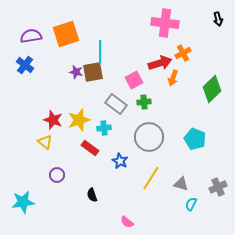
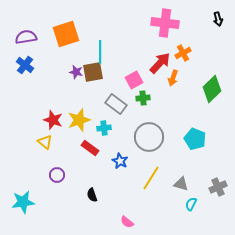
purple semicircle: moved 5 px left, 1 px down
red arrow: rotated 30 degrees counterclockwise
green cross: moved 1 px left, 4 px up
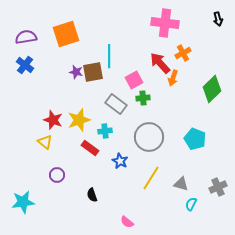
cyan line: moved 9 px right, 4 px down
red arrow: rotated 85 degrees counterclockwise
cyan cross: moved 1 px right, 3 px down
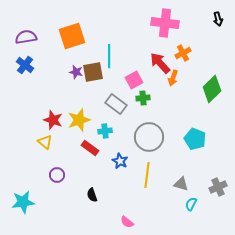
orange square: moved 6 px right, 2 px down
yellow line: moved 4 px left, 3 px up; rotated 25 degrees counterclockwise
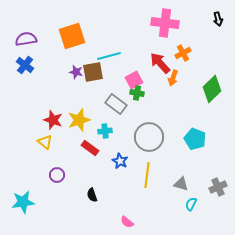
purple semicircle: moved 2 px down
cyan line: rotated 75 degrees clockwise
green cross: moved 6 px left, 5 px up; rotated 16 degrees clockwise
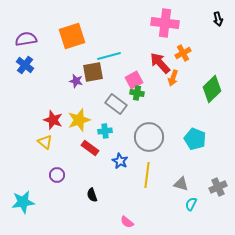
purple star: moved 9 px down
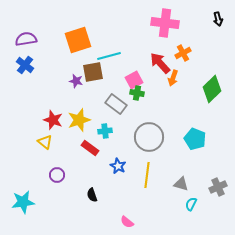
orange square: moved 6 px right, 4 px down
blue star: moved 2 px left, 5 px down
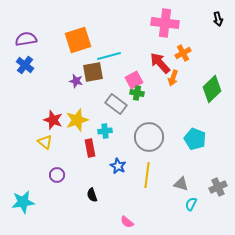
yellow star: moved 2 px left
red rectangle: rotated 42 degrees clockwise
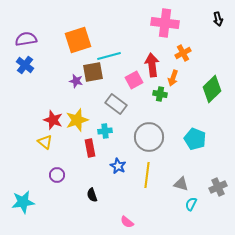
red arrow: moved 8 px left, 2 px down; rotated 35 degrees clockwise
green cross: moved 23 px right, 1 px down
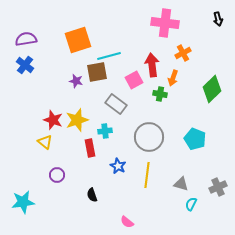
brown square: moved 4 px right
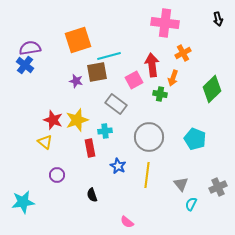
purple semicircle: moved 4 px right, 9 px down
gray triangle: rotated 35 degrees clockwise
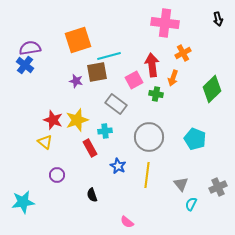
green cross: moved 4 px left
red rectangle: rotated 18 degrees counterclockwise
